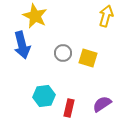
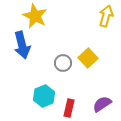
gray circle: moved 10 px down
yellow square: rotated 30 degrees clockwise
cyan hexagon: rotated 15 degrees counterclockwise
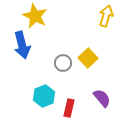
purple semicircle: moved 6 px up; rotated 84 degrees clockwise
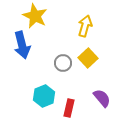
yellow arrow: moved 21 px left, 10 px down
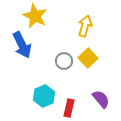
blue arrow: rotated 12 degrees counterclockwise
gray circle: moved 1 px right, 2 px up
purple semicircle: moved 1 px left, 1 px down
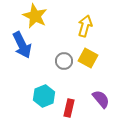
yellow square: rotated 18 degrees counterclockwise
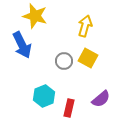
yellow star: rotated 10 degrees counterclockwise
purple semicircle: rotated 90 degrees clockwise
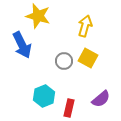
yellow star: moved 3 px right
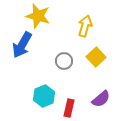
blue arrow: rotated 56 degrees clockwise
yellow square: moved 8 px right, 1 px up; rotated 18 degrees clockwise
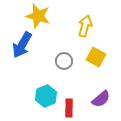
yellow square: rotated 18 degrees counterclockwise
cyan hexagon: moved 2 px right
red rectangle: rotated 12 degrees counterclockwise
